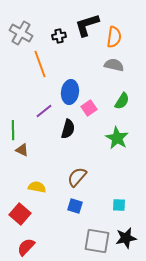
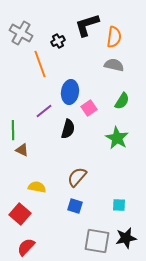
black cross: moved 1 px left, 5 px down; rotated 16 degrees counterclockwise
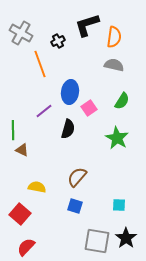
black star: rotated 25 degrees counterclockwise
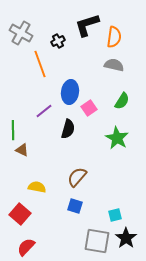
cyan square: moved 4 px left, 10 px down; rotated 16 degrees counterclockwise
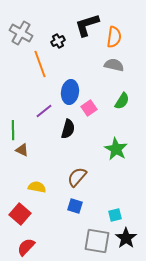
green star: moved 1 px left, 11 px down
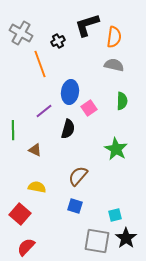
green semicircle: rotated 30 degrees counterclockwise
brown triangle: moved 13 px right
brown semicircle: moved 1 px right, 1 px up
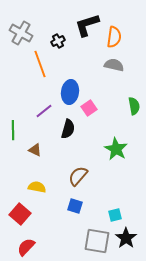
green semicircle: moved 12 px right, 5 px down; rotated 12 degrees counterclockwise
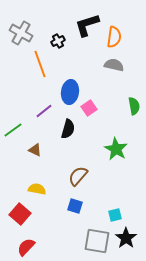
green line: rotated 54 degrees clockwise
yellow semicircle: moved 2 px down
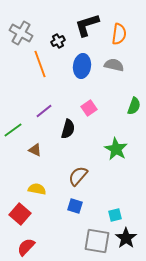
orange semicircle: moved 5 px right, 3 px up
blue ellipse: moved 12 px right, 26 px up
green semicircle: rotated 30 degrees clockwise
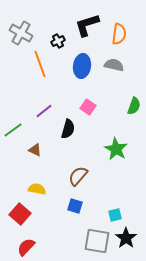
pink square: moved 1 px left, 1 px up; rotated 21 degrees counterclockwise
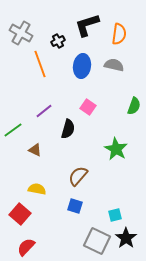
gray square: rotated 16 degrees clockwise
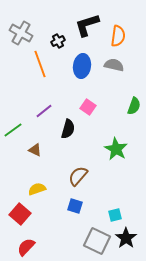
orange semicircle: moved 1 px left, 2 px down
yellow semicircle: rotated 30 degrees counterclockwise
